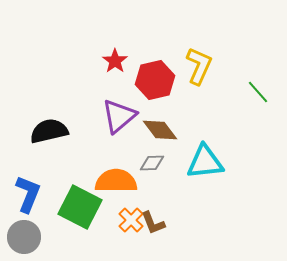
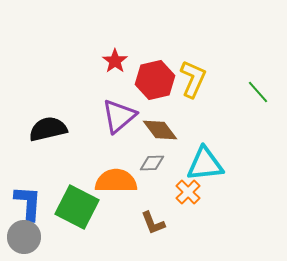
yellow L-shape: moved 6 px left, 13 px down
black semicircle: moved 1 px left, 2 px up
cyan triangle: moved 2 px down
blue L-shape: moved 9 px down; rotated 18 degrees counterclockwise
green square: moved 3 px left
orange cross: moved 57 px right, 28 px up
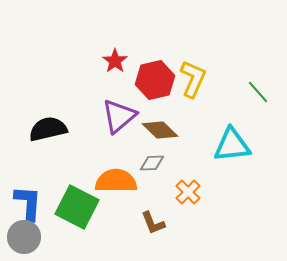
brown diamond: rotated 9 degrees counterclockwise
cyan triangle: moved 27 px right, 19 px up
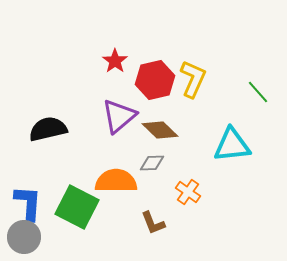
orange cross: rotated 10 degrees counterclockwise
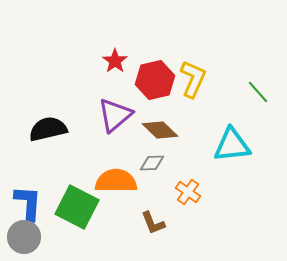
purple triangle: moved 4 px left, 1 px up
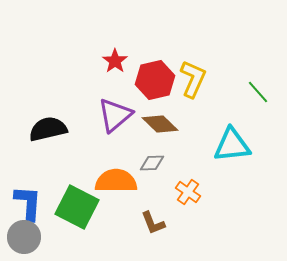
brown diamond: moved 6 px up
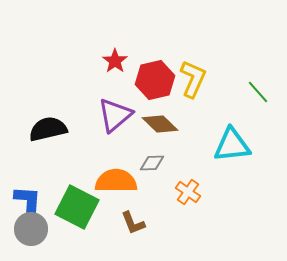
brown L-shape: moved 20 px left
gray circle: moved 7 px right, 8 px up
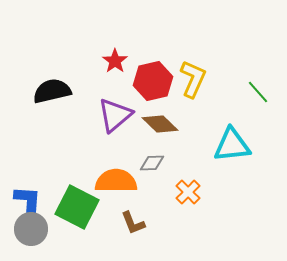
red hexagon: moved 2 px left, 1 px down
black semicircle: moved 4 px right, 38 px up
orange cross: rotated 10 degrees clockwise
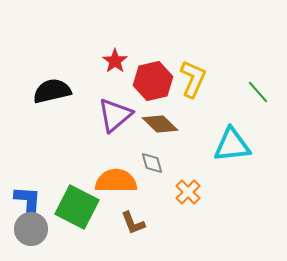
gray diamond: rotated 75 degrees clockwise
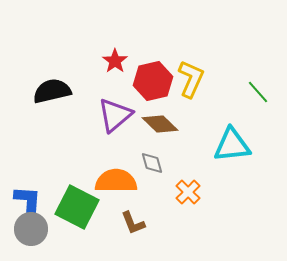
yellow L-shape: moved 2 px left
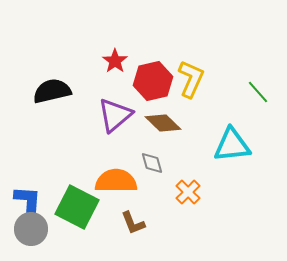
brown diamond: moved 3 px right, 1 px up
